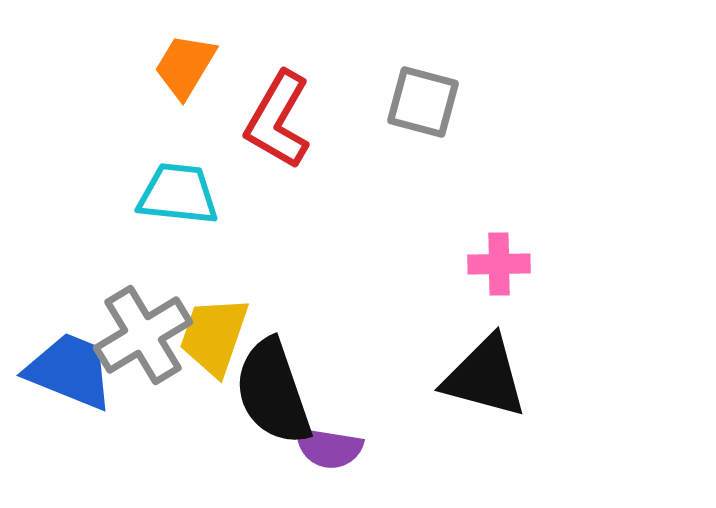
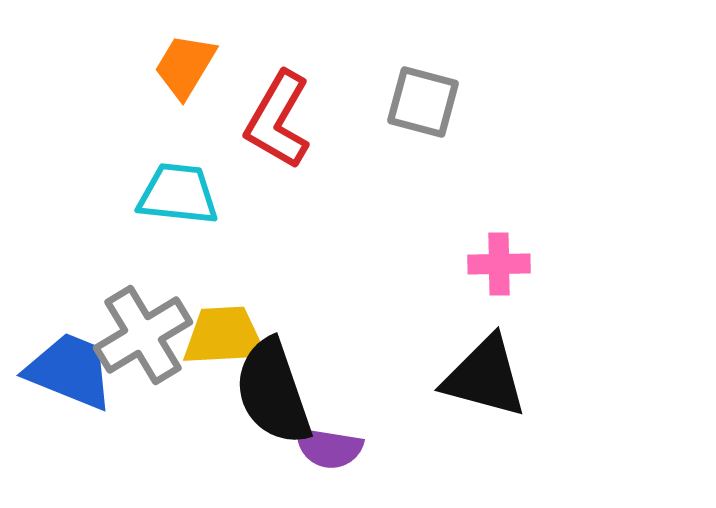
yellow trapezoid: moved 10 px right; rotated 68 degrees clockwise
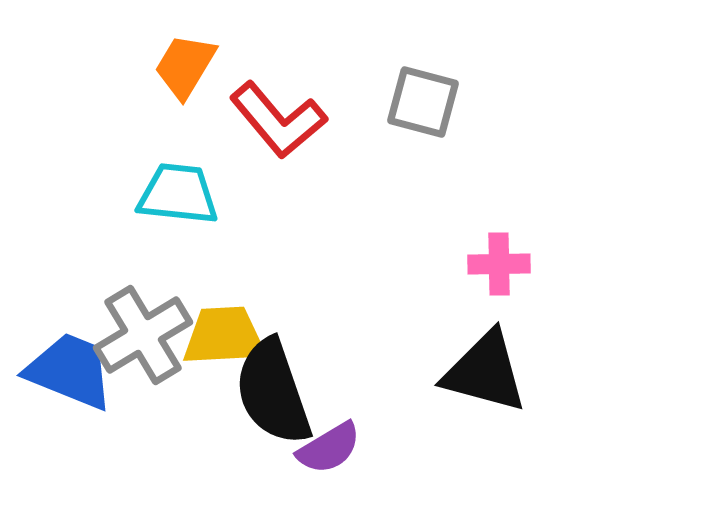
red L-shape: rotated 70 degrees counterclockwise
black triangle: moved 5 px up
purple semicircle: rotated 40 degrees counterclockwise
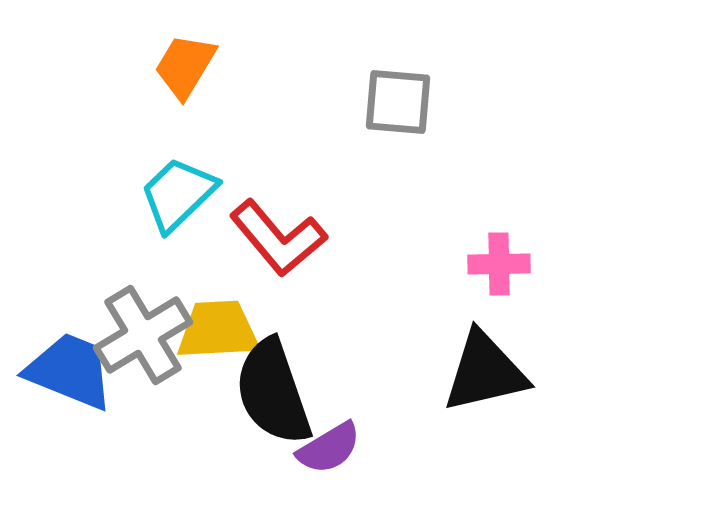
gray square: moved 25 px left; rotated 10 degrees counterclockwise
red L-shape: moved 118 px down
cyan trapezoid: rotated 50 degrees counterclockwise
yellow trapezoid: moved 6 px left, 6 px up
black triangle: rotated 28 degrees counterclockwise
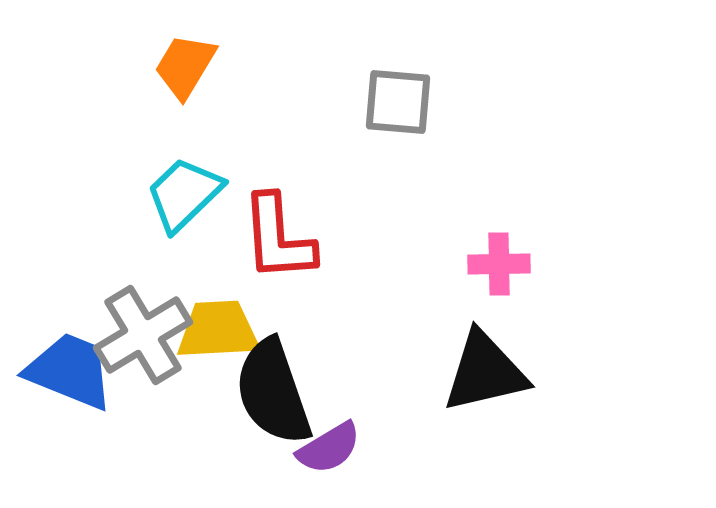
cyan trapezoid: moved 6 px right
red L-shape: rotated 36 degrees clockwise
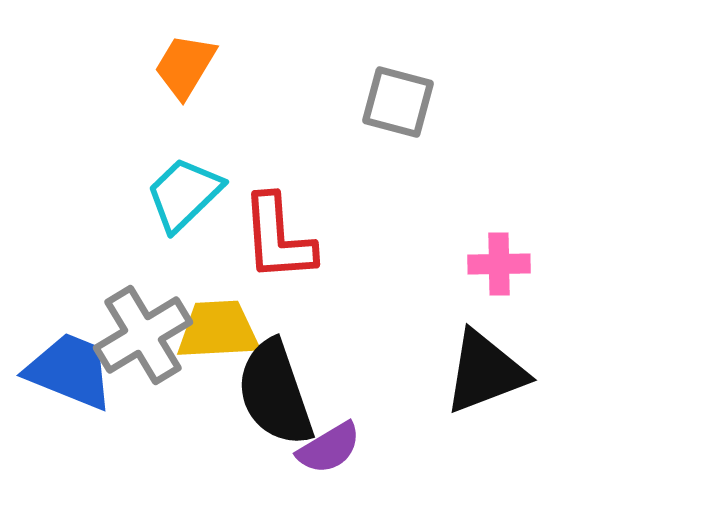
gray square: rotated 10 degrees clockwise
black triangle: rotated 8 degrees counterclockwise
black semicircle: moved 2 px right, 1 px down
